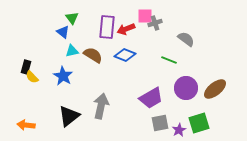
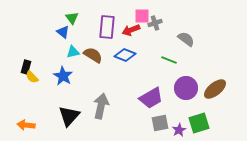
pink square: moved 3 px left
red arrow: moved 5 px right, 1 px down
cyan triangle: moved 1 px right, 1 px down
black triangle: rotated 10 degrees counterclockwise
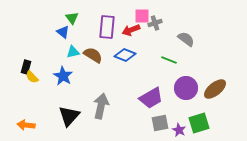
purple star: rotated 16 degrees counterclockwise
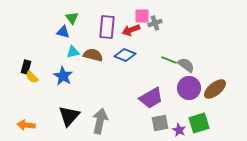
blue triangle: rotated 24 degrees counterclockwise
gray semicircle: moved 26 px down
brown semicircle: rotated 18 degrees counterclockwise
purple circle: moved 3 px right
gray arrow: moved 1 px left, 15 px down
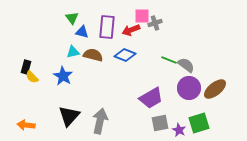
blue triangle: moved 19 px right
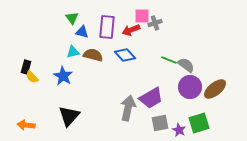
blue diamond: rotated 25 degrees clockwise
purple circle: moved 1 px right, 1 px up
gray arrow: moved 28 px right, 13 px up
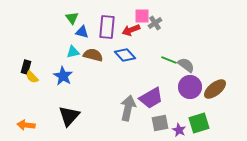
gray cross: rotated 16 degrees counterclockwise
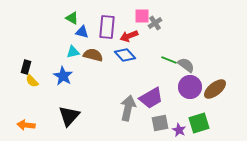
green triangle: rotated 24 degrees counterclockwise
red arrow: moved 2 px left, 6 px down
yellow semicircle: moved 4 px down
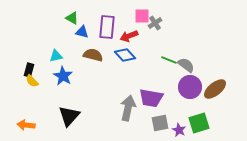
cyan triangle: moved 17 px left, 4 px down
black rectangle: moved 3 px right, 3 px down
purple trapezoid: rotated 40 degrees clockwise
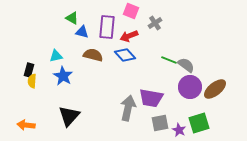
pink square: moved 11 px left, 5 px up; rotated 21 degrees clockwise
yellow semicircle: rotated 48 degrees clockwise
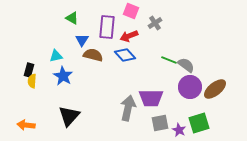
blue triangle: moved 8 px down; rotated 48 degrees clockwise
purple trapezoid: rotated 10 degrees counterclockwise
